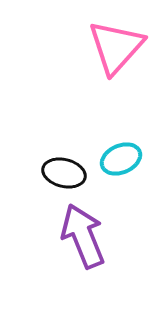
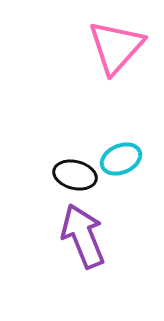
black ellipse: moved 11 px right, 2 px down
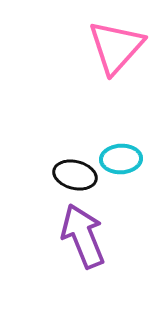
cyan ellipse: rotated 21 degrees clockwise
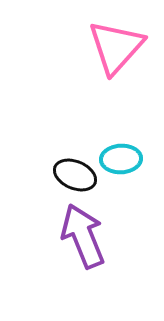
black ellipse: rotated 9 degrees clockwise
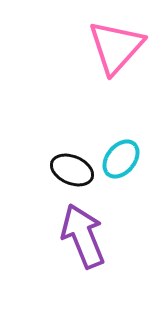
cyan ellipse: rotated 48 degrees counterclockwise
black ellipse: moved 3 px left, 5 px up
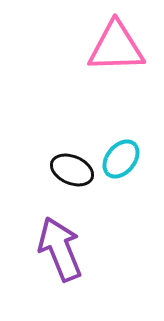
pink triangle: rotated 46 degrees clockwise
purple arrow: moved 23 px left, 13 px down
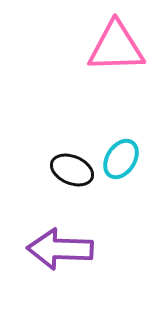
cyan ellipse: rotated 6 degrees counterclockwise
purple arrow: rotated 66 degrees counterclockwise
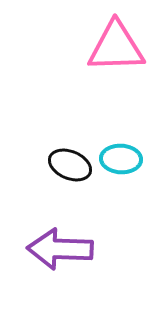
cyan ellipse: rotated 60 degrees clockwise
black ellipse: moved 2 px left, 5 px up
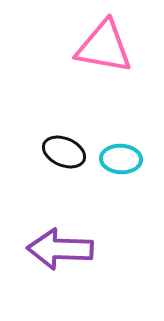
pink triangle: moved 12 px left; rotated 12 degrees clockwise
black ellipse: moved 6 px left, 13 px up
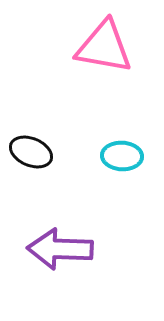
black ellipse: moved 33 px left
cyan ellipse: moved 1 px right, 3 px up
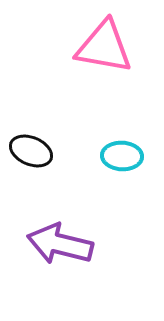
black ellipse: moved 1 px up
purple arrow: moved 5 px up; rotated 12 degrees clockwise
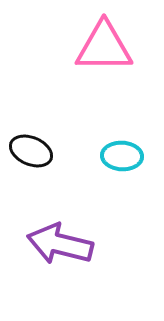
pink triangle: rotated 10 degrees counterclockwise
